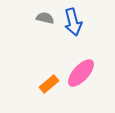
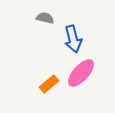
blue arrow: moved 17 px down
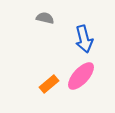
blue arrow: moved 11 px right
pink ellipse: moved 3 px down
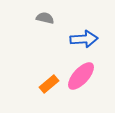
blue arrow: rotated 80 degrees counterclockwise
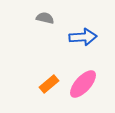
blue arrow: moved 1 px left, 2 px up
pink ellipse: moved 2 px right, 8 px down
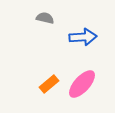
pink ellipse: moved 1 px left
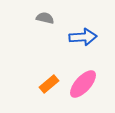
pink ellipse: moved 1 px right
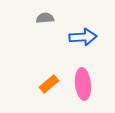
gray semicircle: rotated 18 degrees counterclockwise
pink ellipse: rotated 48 degrees counterclockwise
